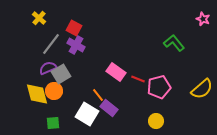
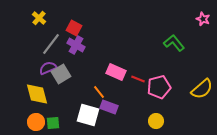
pink rectangle: rotated 12 degrees counterclockwise
orange circle: moved 18 px left, 31 px down
orange line: moved 1 px right, 3 px up
purple rectangle: moved 1 px up; rotated 18 degrees counterclockwise
white square: moved 1 px right, 1 px down; rotated 15 degrees counterclockwise
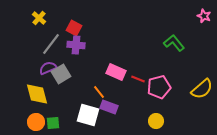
pink star: moved 1 px right, 3 px up
purple cross: rotated 24 degrees counterclockwise
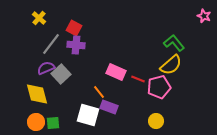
purple semicircle: moved 2 px left
gray square: rotated 12 degrees counterclockwise
yellow semicircle: moved 31 px left, 24 px up
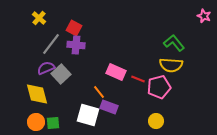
yellow semicircle: rotated 45 degrees clockwise
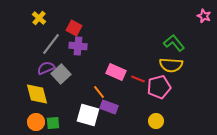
purple cross: moved 2 px right, 1 px down
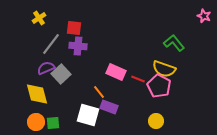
yellow cross: rotated 16 degrees clockwise
red square: rotated 21 degrees counterclockwise
yellow semicircle: moved 7 px left, 4 px down; rotated 15 degrees clockwise
pink pentagon: moved 1 px up; rotated 30 degrees counterclockwise
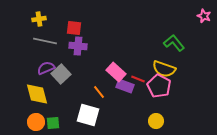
yellow cross: moved 1 px down; rotated 24 degrees clockwise
gray line: moved 6 px left, 3 px up; rotated 65 degrees clockwise
pink rectangle: rotated 18 degrees clockwise
purple rectangle: moved 16 px right, 21 px up
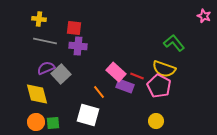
yellow cross: rotated 16 degrees clockwise
red line: moved 1 px left, 3 px up
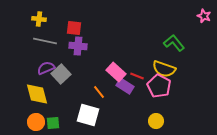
purple rectangle: rotated 12 degrees clockwise
